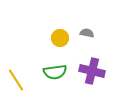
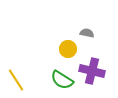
yellow circle: moved 8 px right, 11 px down
green semicircle: moved 7 px right, 8 px down; rotated 40 degrees clockwise
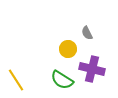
gray semicircle: rotated 128 degrees counterclockwise
purple cross: moved 2 px up
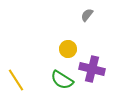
gray semicircle: moved 18 px up; rotated 64 degrees clockwise
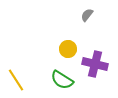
purple cross: moved 3 px right, 5 px up
